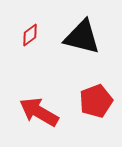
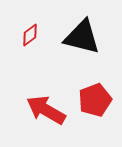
red pentagon: moved 1 px left, 1 px up
red arrow: moved 7 px right, 2 px up
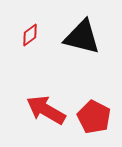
red pentagon: moved 1 px left, 17 px down; rotated 24 degrees counterclockwise
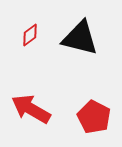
black triangle: moved 2 px left, 1 px down
red arrow: moved 15 px left, 1 px up
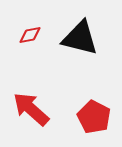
red diamond: rotated 25 degrees clockwise
red arrow: rotated 12 degrees clockwise
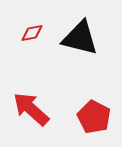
red diamond: moved 2 px right, 2 px up
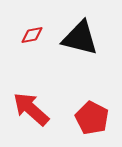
red diamond: moved 2 px down
red pentagon: moved 2 px left, 1 px down
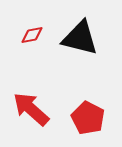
red pentagon: moved 4 px left
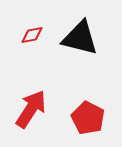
red arrow: rotated 81 degrees clockwise
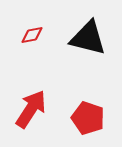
black triangle: moved 8 px right
red pentagon: rotated 8 degrees counterclockwise
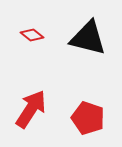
red diamond: rotated 50 degrees clockwise
